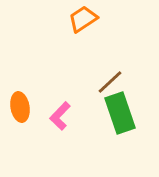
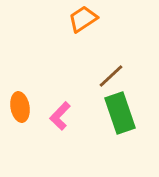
brown line: moved 1 px right, 6 px up
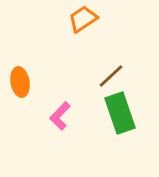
orange ellipse: moved 25 px up
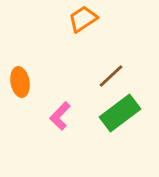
green rectangle: rotated 72 degrees clockwise
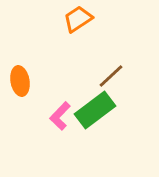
orange trapezoid: moved 5 px left
orange ellipse: moved 1 px up
green rectangle: moved 25 px left, 3 px up
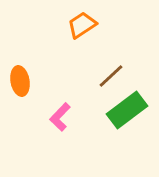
orange trapezoid: moved 4 px right, 6 px down
green rectangle: moved 32 px right
pink L-shape: moved 1 px down
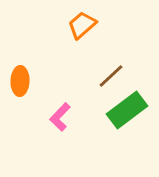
orange trapezoid: rotated 8 degrees counterclockwise
orange ellipse: rotated 12 degrees clockwise
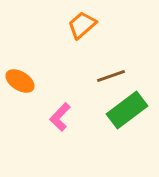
brown line: rotated 24 degrees clockwise
orange ellipse: rotated 60 degrees counterclockwise
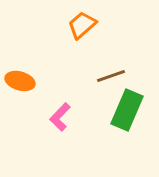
orange ellipse: rotated 16 degrees counterclockwise
green rectangle: rotated 30 degrees counterclockwise
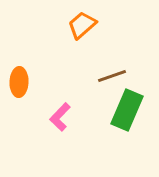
brown line: moved 1 px right
orange ellipse: moved 1 px left, 1 px down; rotated 76 degrees clockwise
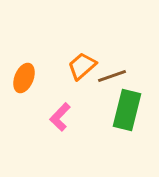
orange trapezoid: moved 41 px down
orange ellipse: moved 5 px right, 4 px up; rotated 20 degrees clockwise
green rectangle: rotated 9 degrees counterclockwise
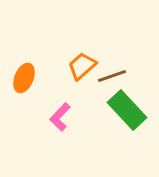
green rectangle: rotated 57 degrees counterclockwise
